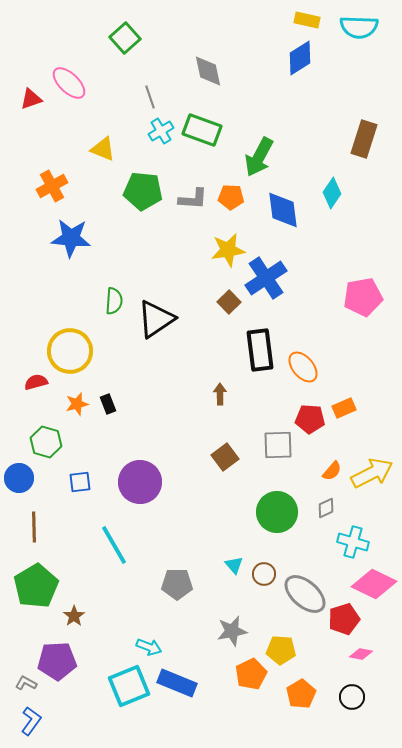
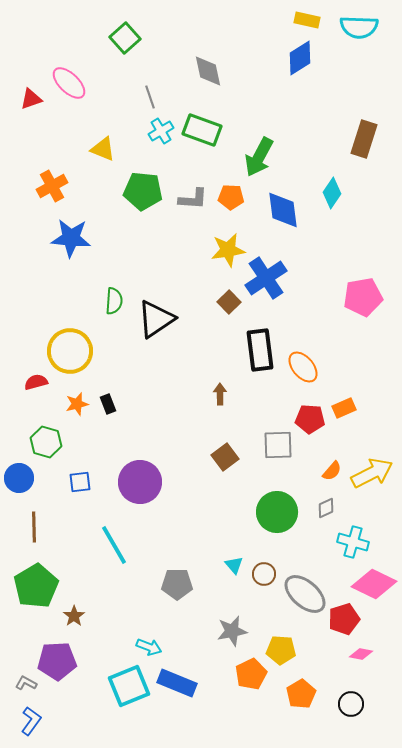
black circle at (352, 697): moved 1 px left, 7 px down
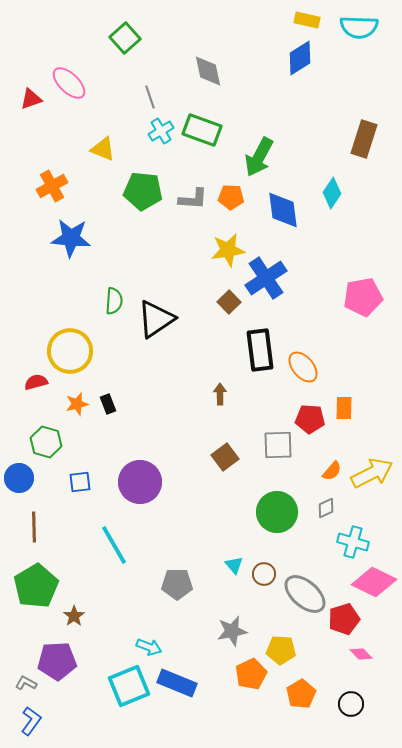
orange rectangle at (344, 408): rotated 65 degrees counterclockwise
pink diamond at (374, 584): moved 2 px up
pink diamond at (361, 654): rotated 35 degrees clockwise
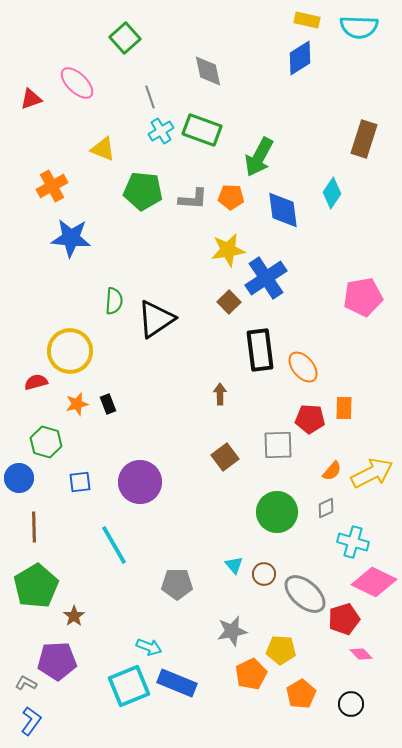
pink ellipse at (69, 83): moved 8 px right
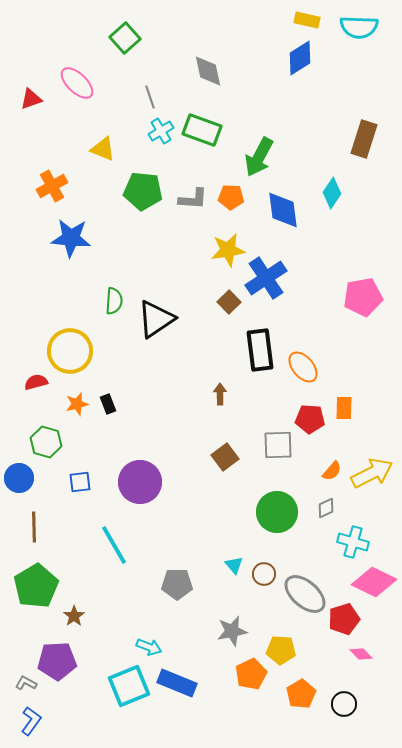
black circle at (351, 704): moved 7 px left
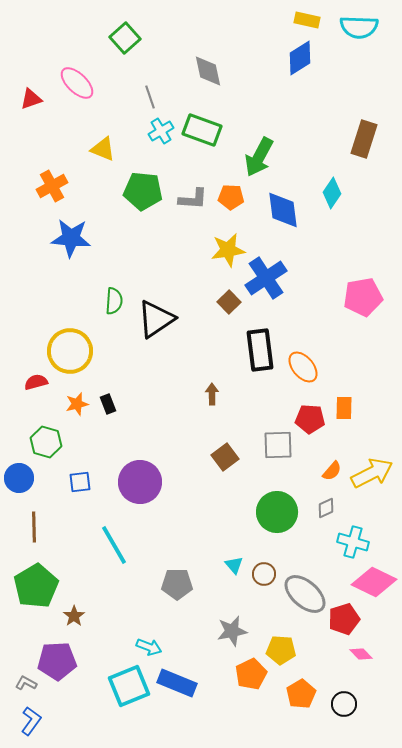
brown arrow at (220, 394): moved 8 px left
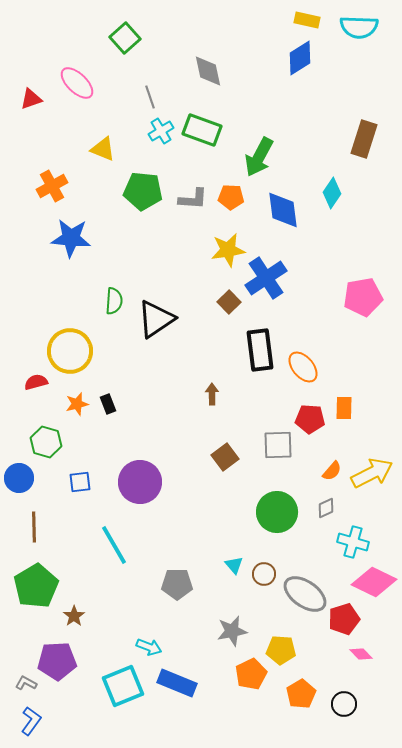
gray ellipse at (305, 594): rotated 6 degrees counterclockwise
cyan square at (129, 686): moved 6 px left
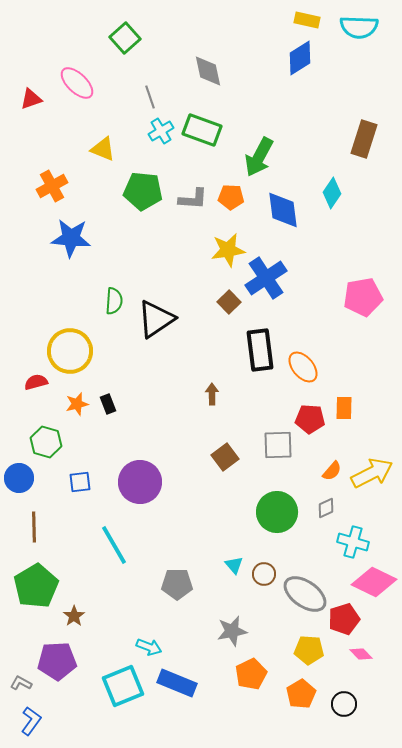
yellow pentagon at (281, 650): moved 28 px right
gray L-shape at (26, 683): moved 5 px left
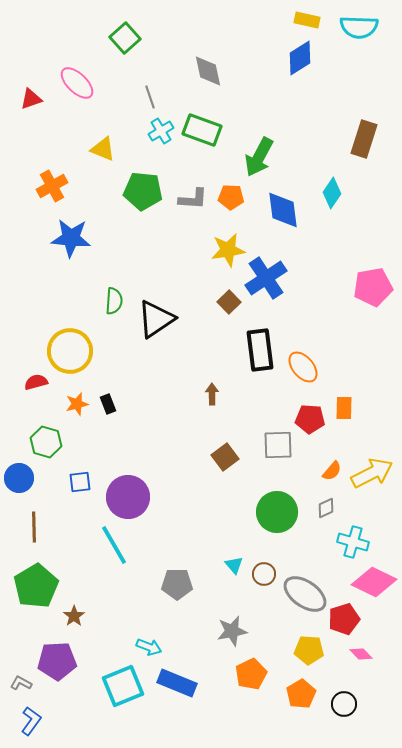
pink pentagon at (363, 297): moved 10 px right, 10 px up
purple circle at (140, 482): moved 12 px left, 15 px down
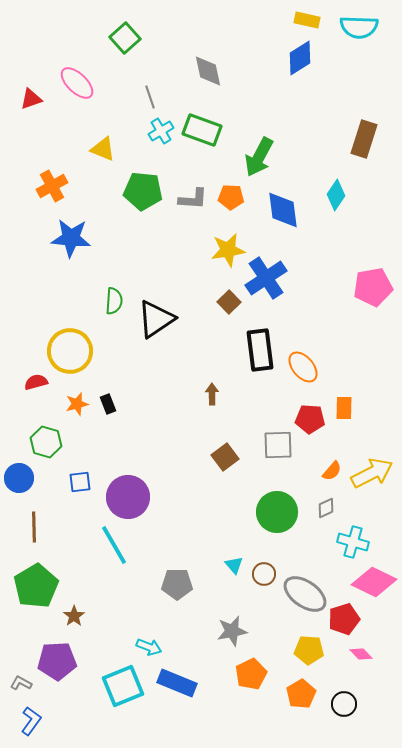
cyan diamond at (332, 193): moved 4 px right, 2 px down
